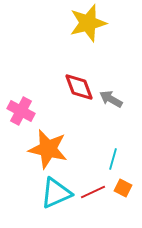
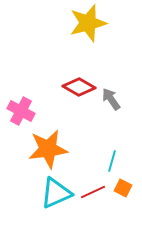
red diamond: rotated 40 degrees counterclockwise
gray arrow: rotated 25 degrees clockwise
orange star: rotated 21 degrees counterclockwise
cyan line: moved 1 px left, 2 px down
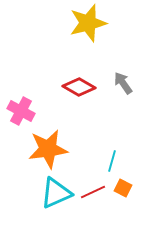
gray arrow: moved 12 px right, 16 px up
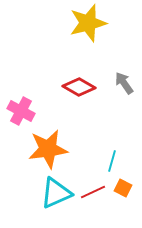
gray arrow: moved 1 px right
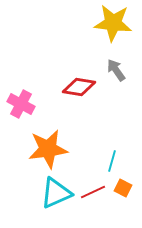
yellow star: moved 25 px right; rotated 21 degrees clockwise
gray arrow: moved 8 px left, 13 px up
red diamond: rotated 20 degrees counterclockwise
pink cross: moved 7 px up
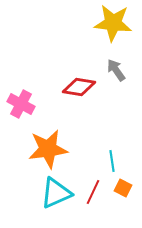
cyan line: rotated 25 degrees counterclockwise
red line: rotated 40 degrees counterclockwise
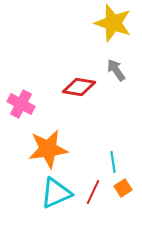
yellow star: rotated 12 degrees clockwise
cyan line: moved 1 px right, 1 px down
orange square: rotated 30 degrees clockwise
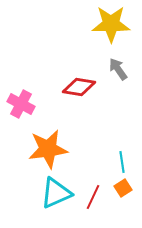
yellow star: moved 2 px left, 1 px down; rotated 18 degrees counterclockwise
gray arrow: moved 2 px right, 1 px up
cyan line: moved 9 px right
red line: moved 5 px down
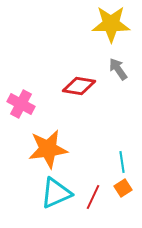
red diamond: moved 1 px up
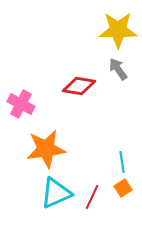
yellow star: moved 7 px right, 6 px down
orange star: moved 2 px left
red line: moved 1 px left
